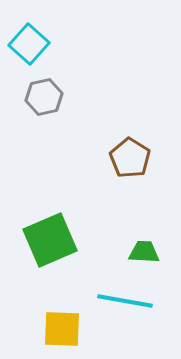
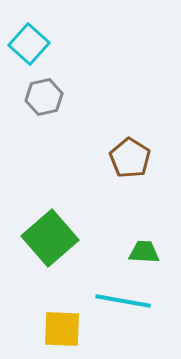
green square: moved 2 px up; rotated 18 degrees counterclockwise
cyan line: moved 2 px left
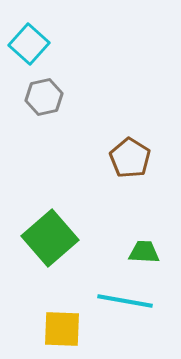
cyan line: moved 2 px right
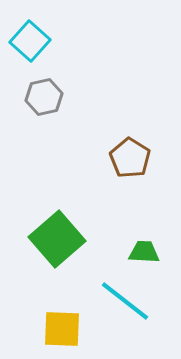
cyan square: moved 1 px right, 3 px up
green square: moved 7 px right, 1 px down
cyan line: rotated 28 degrees clockwise
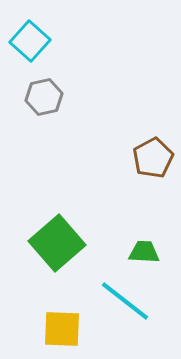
brown pentagon: moved 23 px right; rotated 12 degrees clockwise
green square: moved 4 px down
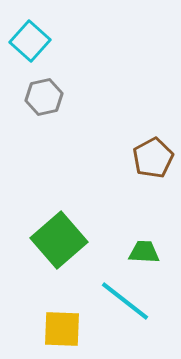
green square: moved 2 px right, 3 px up
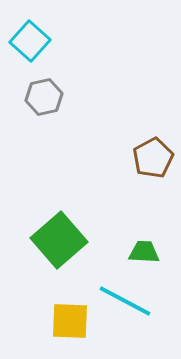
cyan line: rotated 10 degrees counterclockwise
yellow square: moved 8 px right, 8 px up
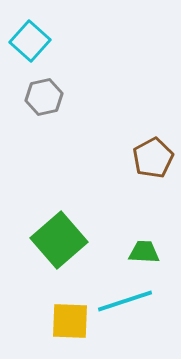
cyan line: rotated 46 degrees counterclockwise
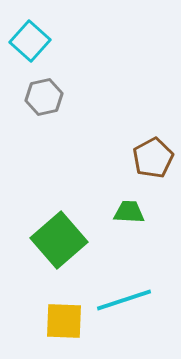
green trapezoid: moved 15 px left, 40 px up
cyan line: moved 1 px left, 1 px up
yellow square: moved 6 px left
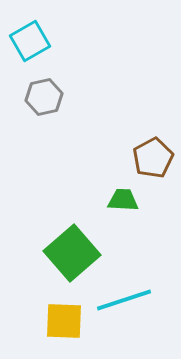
cyan square: rotated 18 degrees clockwise
green trapezoid: moved 6 px left, 12 px up
green square: moved 13 px right, 13 px down
